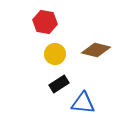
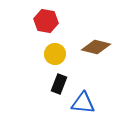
red hexagon: moved 1 px right, 1 px up
brown diamond: moved 3 px up
black rectangle: rotated 36 degrees counterclockwise
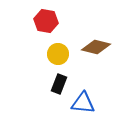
yellow circle: moved 3 px right
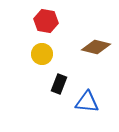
yellow circle: moved 16 px left
blue triangle: moved 4 px right, 1 px up
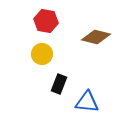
brown diamond: moved 10 px up
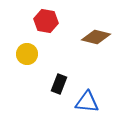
yellow circle: moved 15 px left
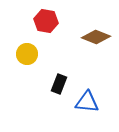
brown diamond: rotated 8 degrees clockwise
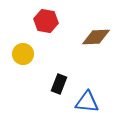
brown diamond: rotated 24 degrees counterclockwise
yellow circle: moved 4 px left
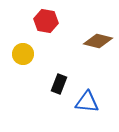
brown diamond: moved 2 px right, 4 px down; rotated 16 degrees clockwise
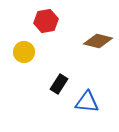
red hexagon: rotated 20 degrees counterclockwise
yellow circle: moved 1 px right, 2 px up
black rectangle: rotated 12 degrees clockwise
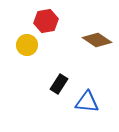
brown diamond: moved 1 px left, 1 px up; rotated 20 degrees clockwise
yellow circle: moved 3 px right, 7 px up
